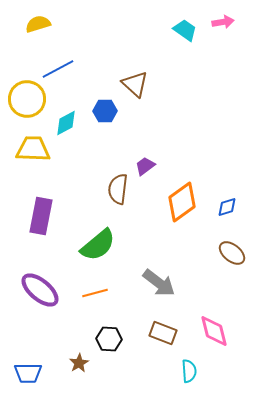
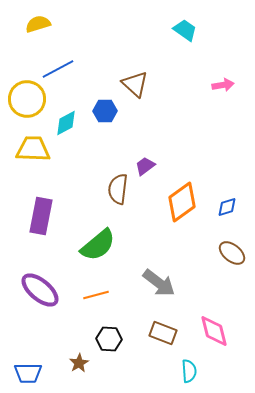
pink arrow: moved 63 px down
orange line: moved 1 px right, 2 px down
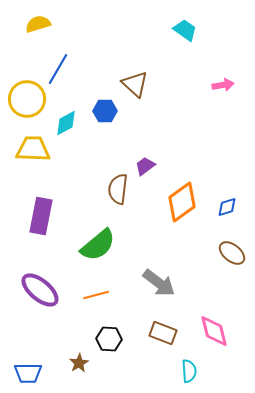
blue line: rotated 32 degrees counterclockwise
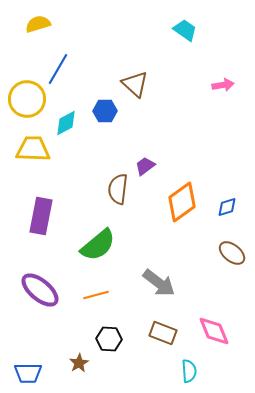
pink diamond: rotated 8 degrees counterclockwise
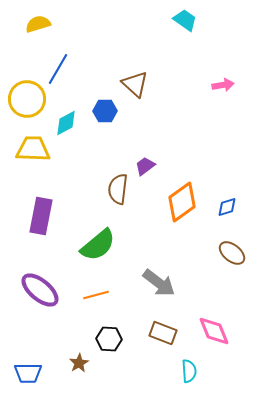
cyan trapezoid: moved 10 px up
